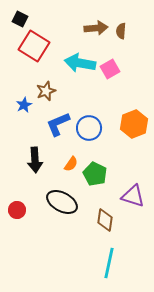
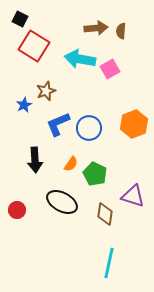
cyan arrow: moved 4 px up
brown diamond: moved 6 px up
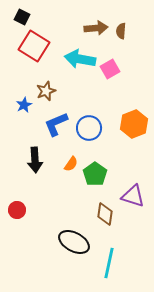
black square: moved 2 px right, 2 px up
blue L-shape: moved 2 px left
green pentagon: rotated 10 degrees clockwise
black ellipse: moved 12 px right, 40 px down
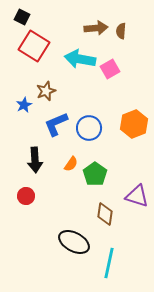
purple triangle: moved 4 px right
red circle: moved 9 px right, 14 px up
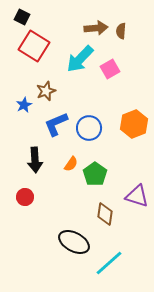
cyan arrow: rotated 56 degrees counterclockwise
red circle: moved 1 px left, 1 px down
cyan line: rotated 36 degrees clockwise
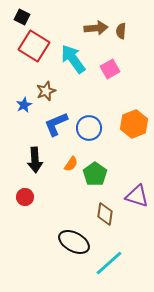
cyan arrow: moved 7 px left; rotated 100 degrees clockwise
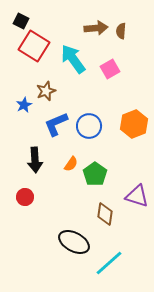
black square: moved 1 px left, 4 px down
blue circle: moved 2 px up
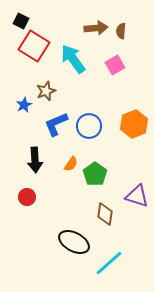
pink square: moved 5 px right, 4 px up
red circle: moved 2 px right
